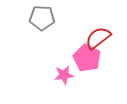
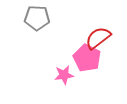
gray pentagon: moved 5 px left
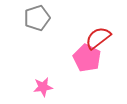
gray pentagon: rotated 20 degrees counterclockwise
pink star: moved 21 px left, 12 px down
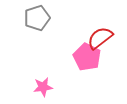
red semicircle: moved 2 px right
pink pentagon: moved 1 px up
